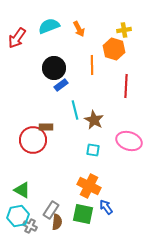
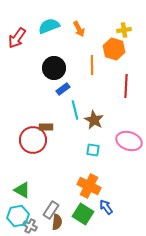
blue rectangle: moved 2 px right, 4 px down
green square: rotated 20 degrees clockwise
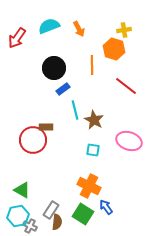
red line: rotated 55 degrees counterclockwise
